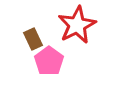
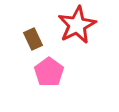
pink pentagon: moved 11 px down
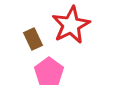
red star: moved 6 px left
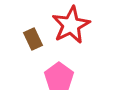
pink pentagon: moved 10 px right, 5 px down
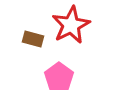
brown rectangle: rotated 50 degrees counterclockwise
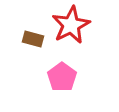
pink pentagon: moved 3 px right
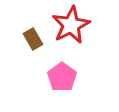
brown rectangle: rotated 45 degrees clockwise
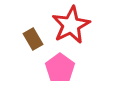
pink pentagon: moved 2 px left, 9 px up
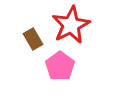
pink pentagon: moved 2 px up
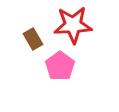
red star: moved 2 px right; rotated 24 degrees clockwise
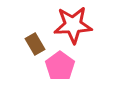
brown rectangle: moved 2 px right, 5 px down
